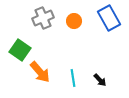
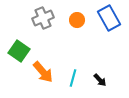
orange circle: moved 3 px right, 1 px up
green square: moved 1 px left, 1 px down
orange arrow: moved 3 px right
cyan line: rotated 24 degrees clockwise
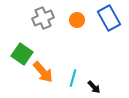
green square: moved 3 px right, 3 px down
black arrow: moved 6 px left, 7 px down
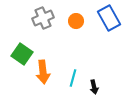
orange circle: moved 1 px left, 1 px down
orange arrow: rotated 35 degrees clockwise
black arrow: rotated 32 degrees clockwise
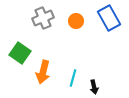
green square: moved 2 px left, 1 px up
orange arrow: rotated 20 degrees clockwise
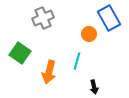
orange circle: moved 13 px right, 13 px down
orange arrow: moved 6 px right
cyan line: moved 4 px right, 17 px up
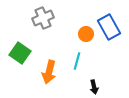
blue rectangle: moved 9 px down
orange circle: moved 3 px left
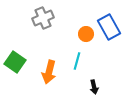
green square: moved 5 px left, 9 px down
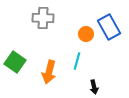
gray cross: rotated 25 degrees clockwise
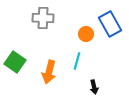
blue rectangle: moved 1 px right, 3 px up
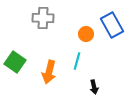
blue rectangle: moved 2 px right, 1 px down
